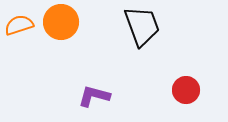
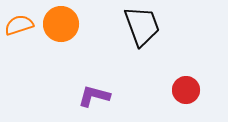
orange circle: moved 2 px down
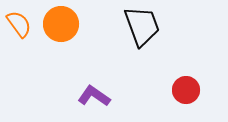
orange semicircle: moved 1 px up; rotated 72 degrees clockwise
purple L-shape: rotated 20 degrees clockwise
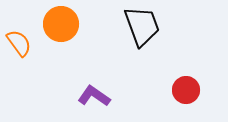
orange semicircle: moved 19 px down
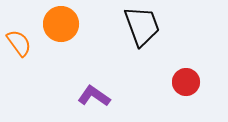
red circle: moved 8 px up
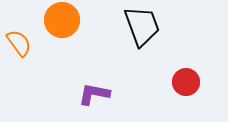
orange circle: moved 1 px right, 4 px up
purple L-shape: moved 2 px up; rotated 24 degrees counterclockwise
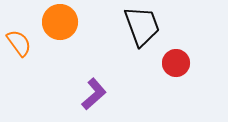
orange circle: moved 2 px left, 2 px down
red circle: moved 10 px left, 19 px up
purple L-shape: rotated 128 degrees clockwise
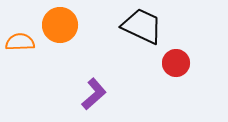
orange circle: moved 3 px down
black trapezoid: rotated 45 degrees counterclockwise
orange semicircle: moved 1 px right, 1 px up; rotated 56 degrees counterclockwise
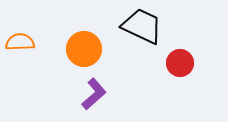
orange circle: moved 24 px right, 24 px down
red circle: moved 4 px right
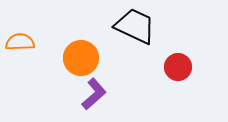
black trapezoid: moved 7 px left
orange circle: moved 3 px left, 9 px down
red circle: moved 2 px left, 4 px down
